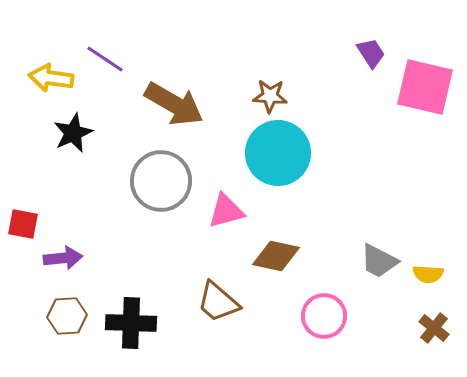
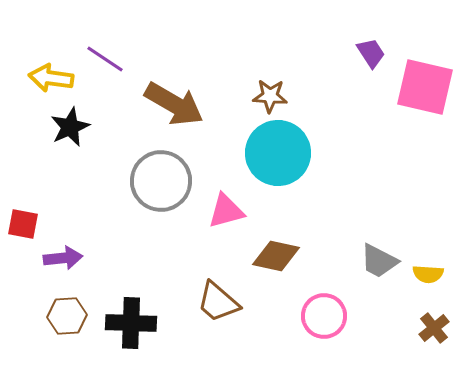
black star: moved 3 px left, 6 px up
brown cross: rotated 12 degrees clockwise
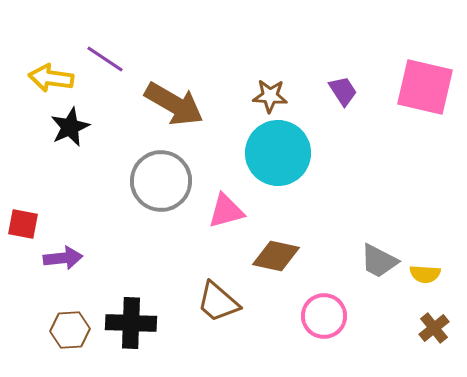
purple trapezoid: moved 28 px left, 38 px down
yellow semicircle: moved 3 px left
brown hexagon: moved 3 px right, 14 px down
